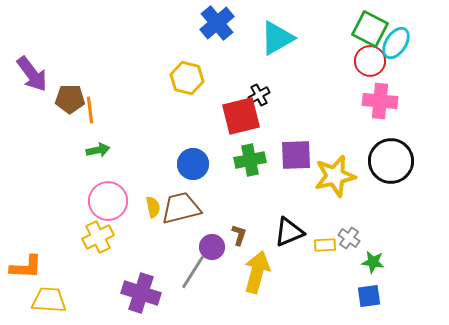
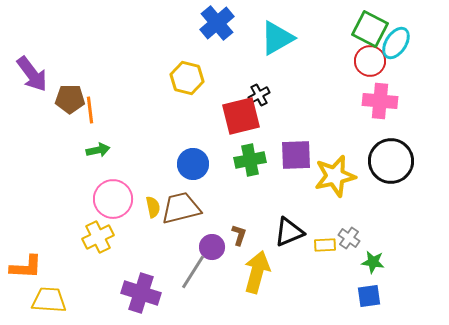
pink circle: moved 5 px right, 2 px up
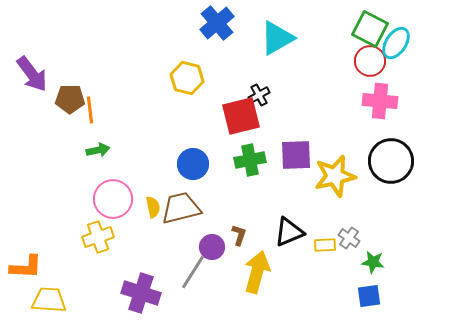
yellow cross: rotated 8 degrees clockwise
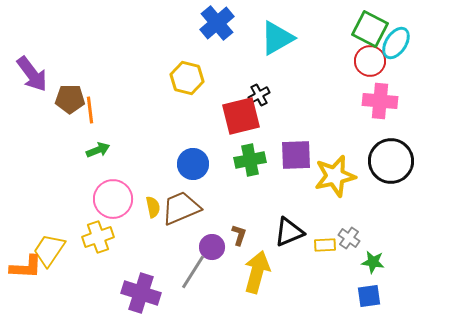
green arrow: rotated 10 degrees counterclockwise
brown trapezoid: rotated 9 degrees counterclockwise
yellow trapezoid: moved 50 px up; rotated 60 degrees counterclockwise
